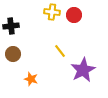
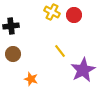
yellow cross: rotated 21 degrees clockwise
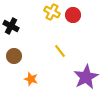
red circle: moved 1 px left
black cross: rotated 35 degrees clockwise
brown circle: moved 1 px right, 2 px down
purple star: moved 3 px right, 7 px down
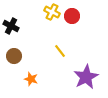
red circle: moved 1 px left, 1 px down
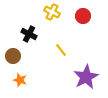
red circle: moved 11 px right
black cross: moved 18 px right, 8 px down
yellow line: moved 1 px right, 1 px up
brown circle: moved 1 px left
orange star: moved 11 px left, 1 px down
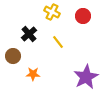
black cross: rotated 21 degrees clockwise
yellow line: moved 3 px left, 8 px up
orange star: moved 13 px right, 6 px up; rotated 16 degrees counterclockwise
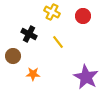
black cross: rotated 21 degrees counterclockwise
purple star: rotated 15 degrees counterclockwise
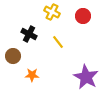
orange star: moved 1 px left, 1 px down
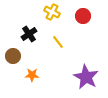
black cross: rotated 28 degrees clockwise
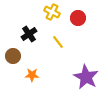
red circle: moved 5 px left, 2 px down
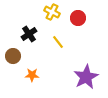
purple star: rotated 15 degrees clockwise
